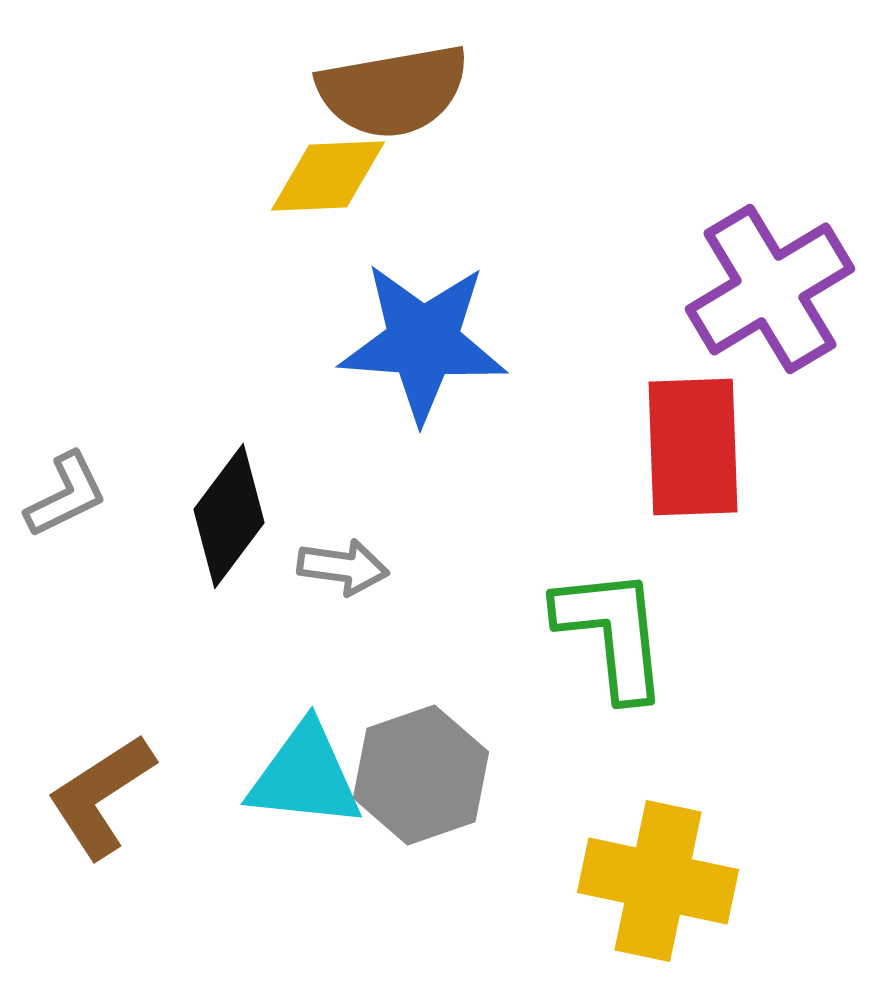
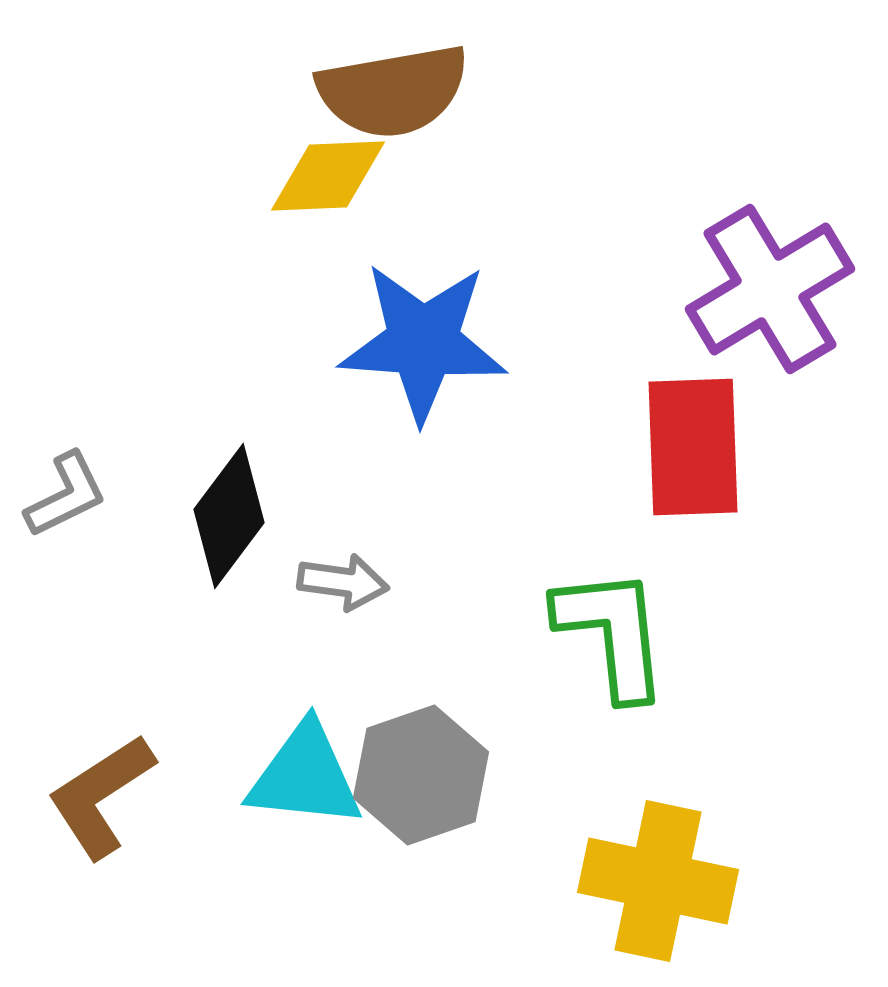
gray arrow: moved 15 px down
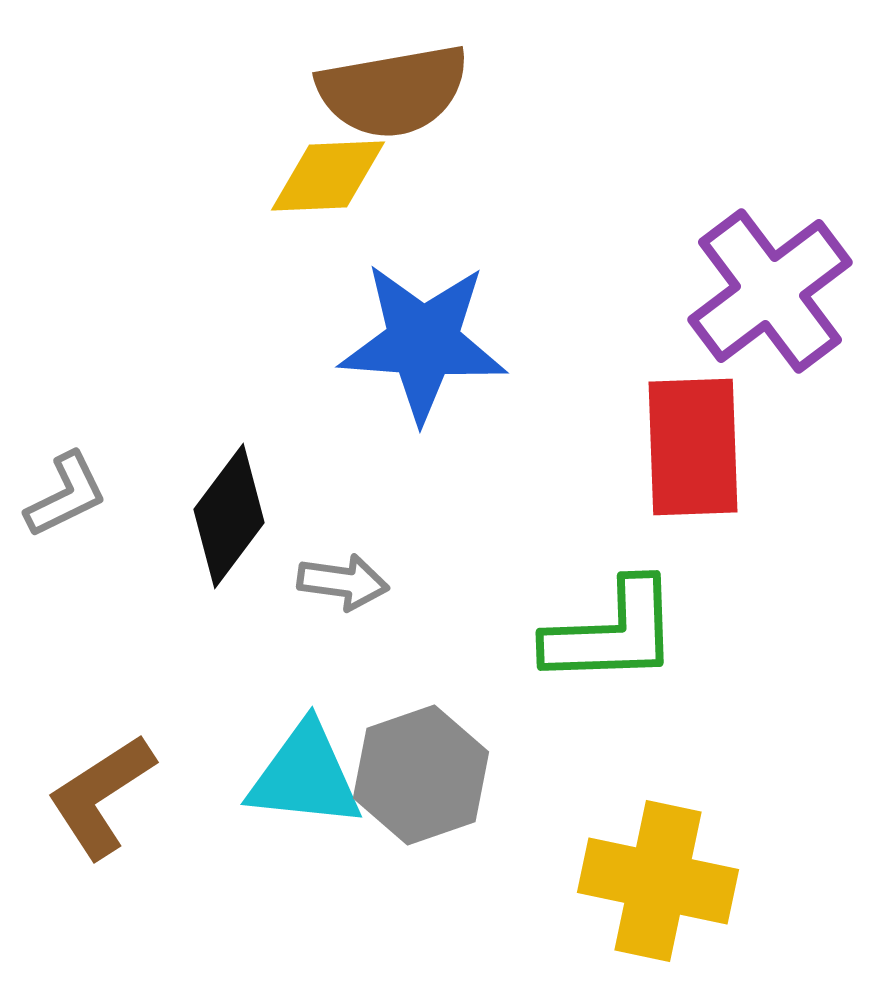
purple cross: moved 2 px down; rotated 6 degrees counterclockwise
green L-shape: rotated 94 degrees clockwise
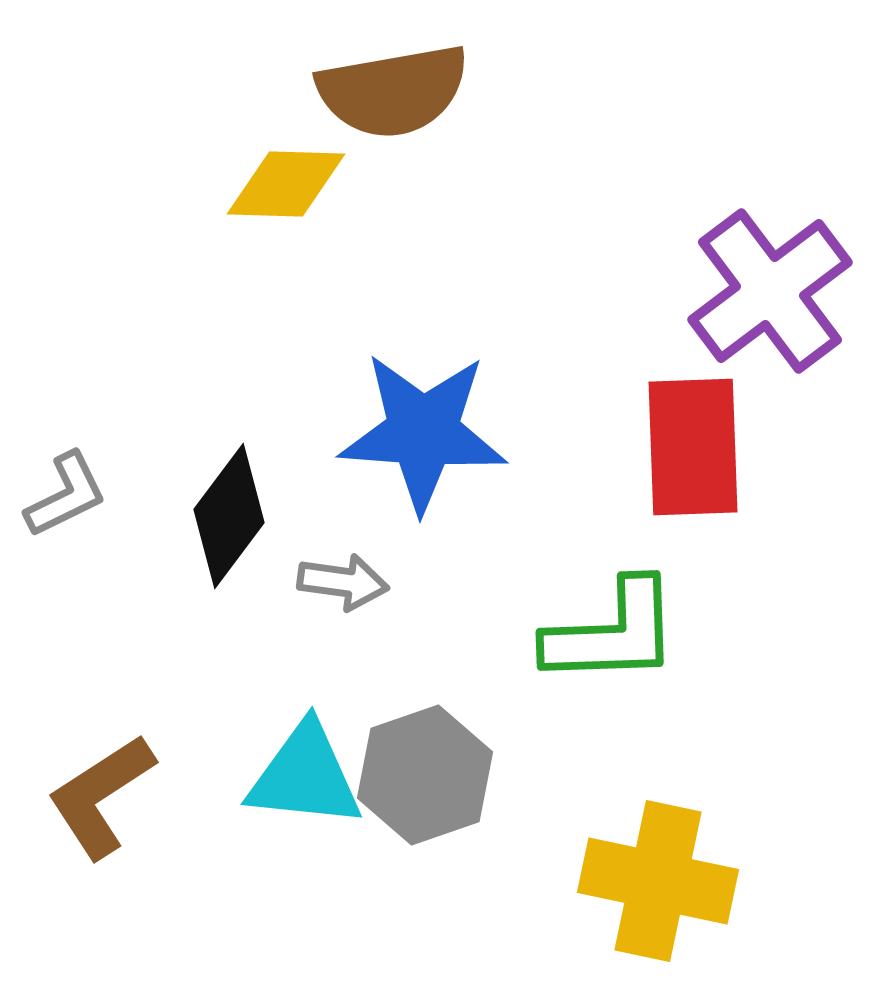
yellow diamond: moved 42 px left, 8 px down; rotated 4 degrees clockwise
blue star: moved 90 px down
gray hexagon: moved 4 px right
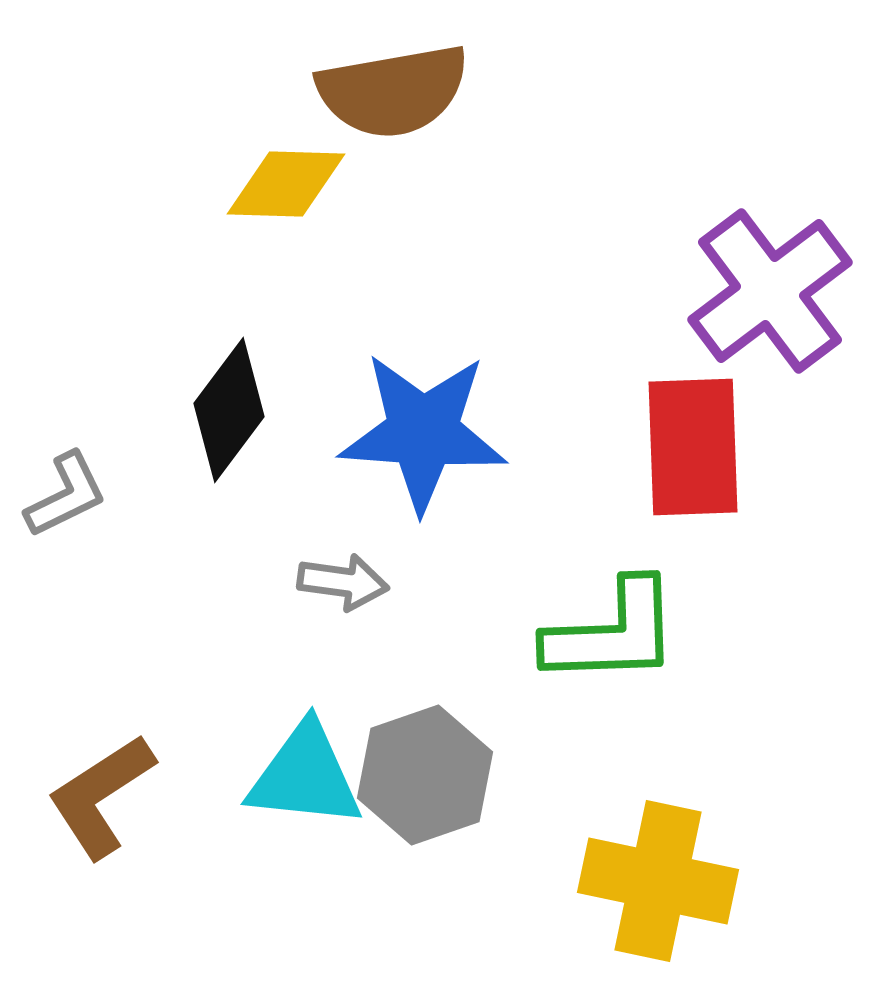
black diamond: moved 106 px up
